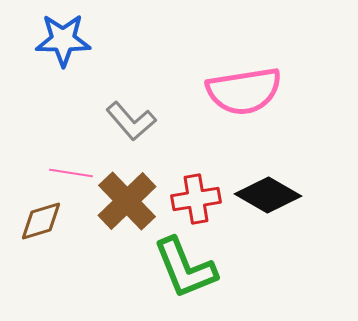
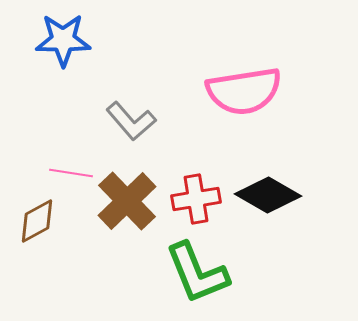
brown diamond: moved 4 px left; rotated 12 degrees counterclockwise
green L-shape: moved 12 px right, 5 px down
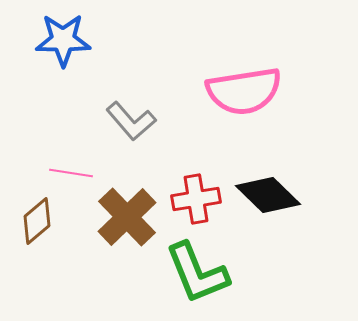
black diamond: rotated 14 degrees clockwise
brown cross: moved 16 px down
brown diamond: rotated 12 degrees counterclockwise
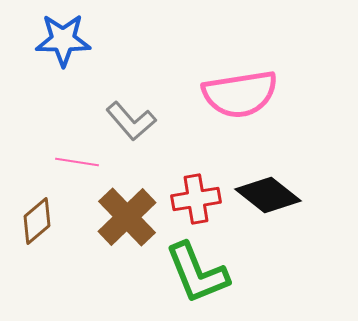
pink semicircle: moved 4 px left, 3 px down
pink line: moved 6 px right, 11 px up
black diamond: rotated 6 degrees counterclockwise
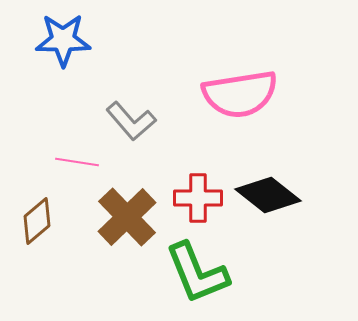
red cross: moved 2 px right, 1 px up; rotated 9 degrees clockwise
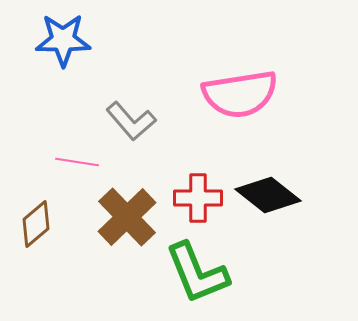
brown diamond: moved 1 px left, 3 px down
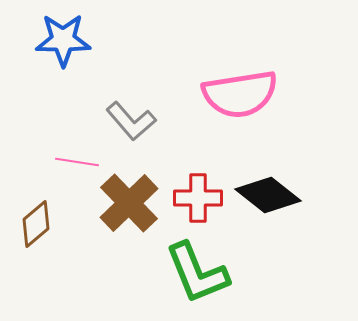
brown cross: moved 2 px right, 14 px up
